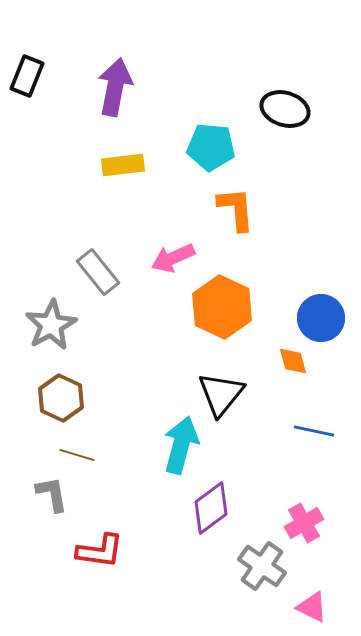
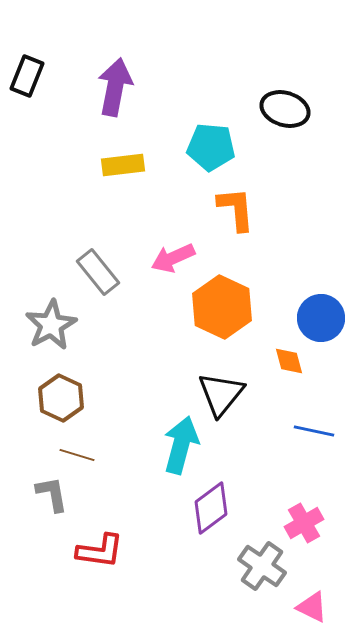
orange diamond: moved 4 px left
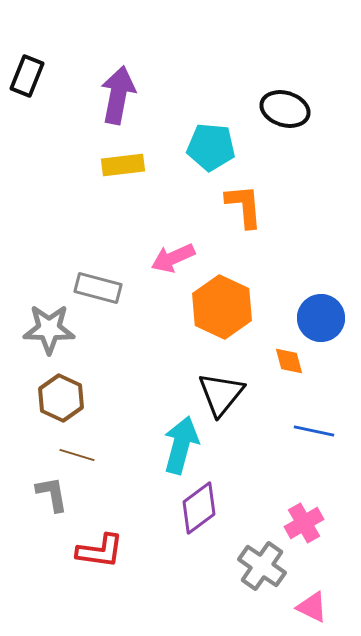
purple arrow: moved 3 px right, 8 px down
orange L-shape: moved 8 px right, 3 px up
gray rectangle: moved 16 px down; rotated 36 degrees counterclockwise
gray star: moved 2 px left, 4 px down; rotated 30 degrees clockwise
purple diamond: moved 12 px left
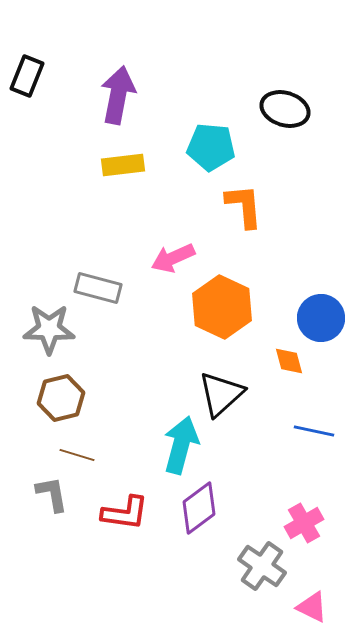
black triangle: rotated 9 degrees clockwise
brown hexagon: rotated 21 degrees clockwise
red L-shape: moved 25 px right, 38 px up
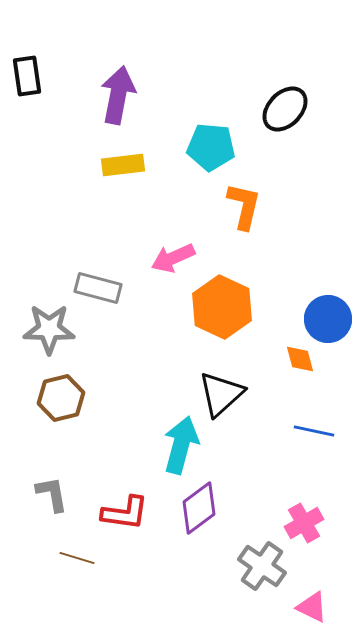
black rectangle: rotated 30 degrees counterclockwise
black ellipse: rotated 63 degrees counterclockwise
orange L-shape: rotated 18 degrees clockwise
blue circle: moved 7 px right, 1 px down
orange diamond: moved 11 px right, 2 px up
brown line: moved 103 px down
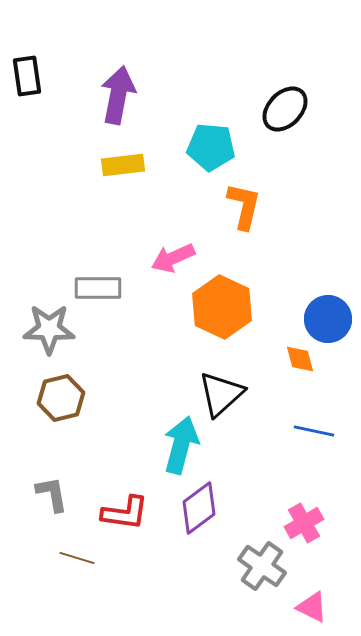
gray rectangle: rotated 15 degrees counterclockwise
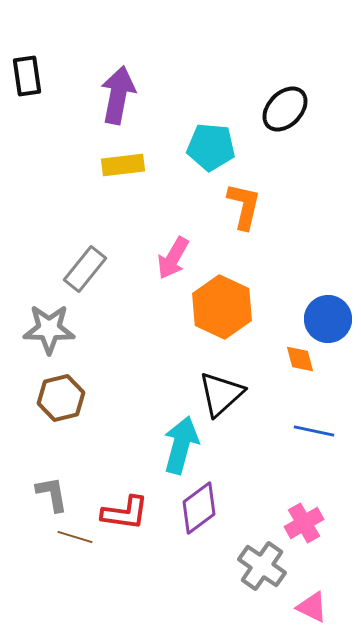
pink arrow: rotated 36 degrees counterclockwise
gray rectangle: moved 13 px left, 19 px up; rotated 51 degrees counterclockwise
brown line: moved 2 px left, 21 px up
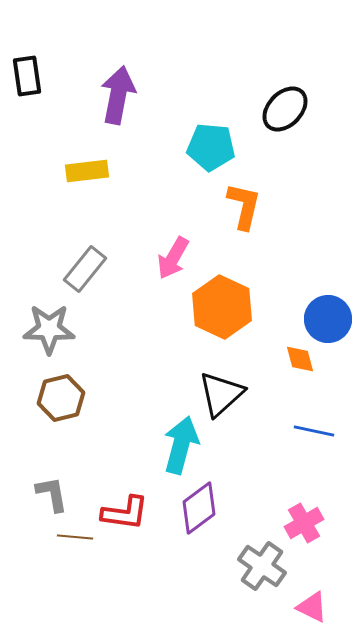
yellow rectangle: moved 36 px left, 6 px down
brown line: rotated 12 degrees counterclockwise
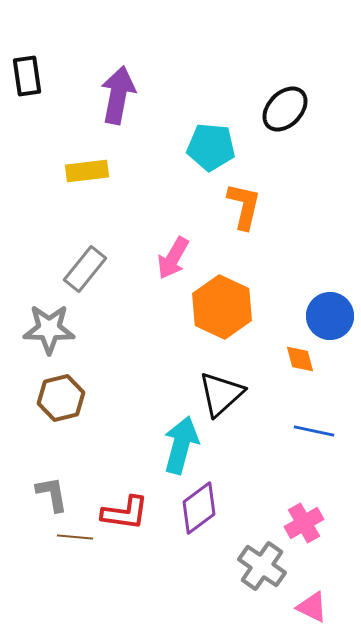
blue circle: moved 2 px right, 3 px up
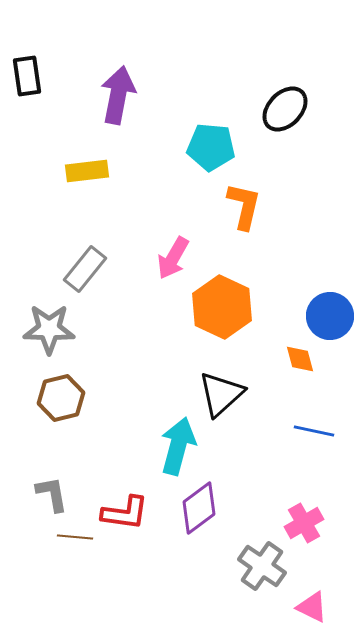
cyan arrow: moved 3 px left, 1 px down
